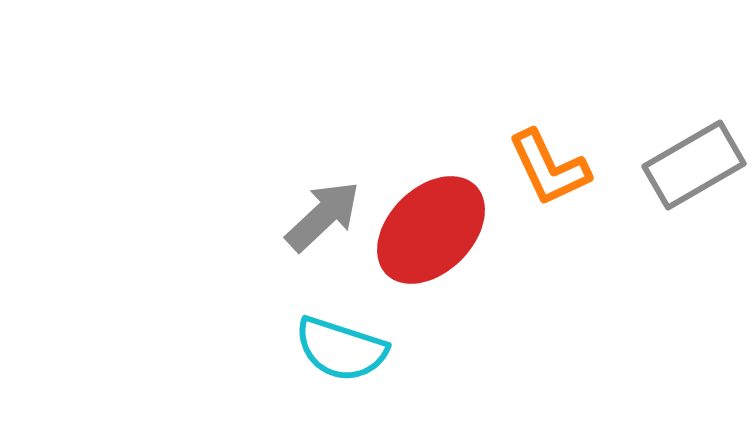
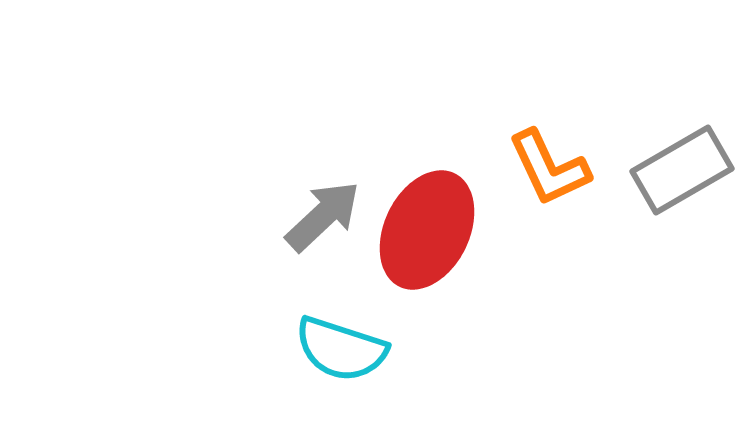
gray rectangle: moved 12 px left, 5 px down
red ellipse: moved 4 px left; rotated 19 degrees counterclockwise
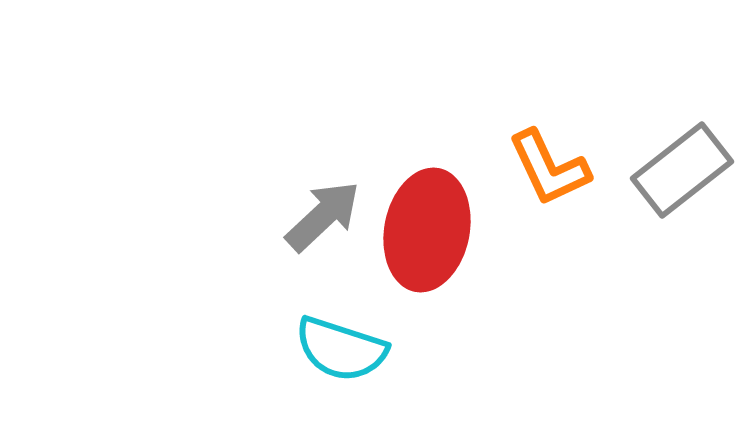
gray rectangle: rotated 8 degrees counterclockwise
red ellipse: rotated 15 degrees counterclockwise
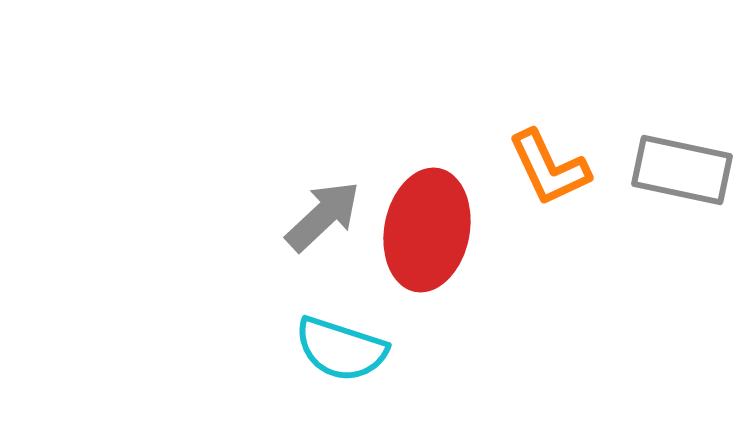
gray rectangle: rotated 50 degrees clockwise
